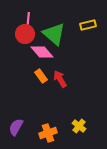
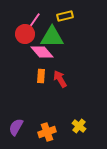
pink line: moved 6 px right; rotated 30 degrees clockwise
yellow rectangle: moved 23 px left, 9 px up
green triangle: moved 2 px left, 3 px down; rotated 40 degrees counterclockwise
orange rectangle: rotated 40 degrees clockwise
orange cross: moved 1 px left, 1 px up
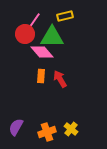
yellow cross: moved 8 px left, 3 px down
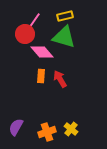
green triangle: moved 12 px right; rotated 15 degrees clockwise
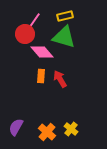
orange cross: rotated 30 degrees counterclockwise
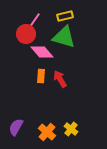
red circle: moved 1 px right
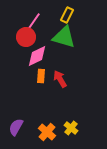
yellow rectangle: moved 2 px right, 1 px up; rotated 49 degrees counterclockwise
red circle: moved 3 px down
pink diamond: moved 5 px left, 4 px down; rotated 75 degrees counterclockwise
yellow cross: moved 1 px up
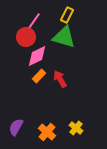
orange rectangle: moved 2 px left; rotated 40 degrees clockwise
yellow cross: moved 5 px right
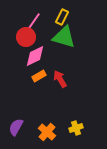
yellow rectangle: moved 5 px left, 2 px down
pink diamond: moved 2 px left
orange rectangle: rotated 16 degrees clockwise
yellow cross: rotated 32 degrees clockwise
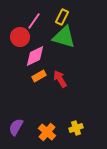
red circle: moved 6 px left
